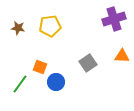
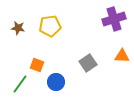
orange square: moved 3 px left, 2 px up
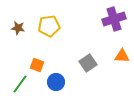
yellow pentagon: moved 1 px left
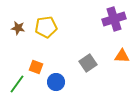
yellow pentagon: moved 3 px left, 1 px down
orange square: moved 1 px left, 2 px down
green line: moved 3 px left
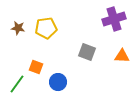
yellow pentagon: moved 1 px down
gray square: moved 1 px left, 11 px up; rotated 36 degrees counterclockwise
blue circle: moved 2 px right
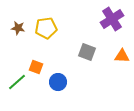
purple cross: moved 2 px left; rotated 15 degrees counterclockwise
green line: moved 2 px up; rotated 12 degrees clockwise
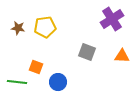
yellow pentagon: moved 1 px left, 1 px up
green line: rotated 48 degrees clockwise
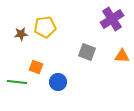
brown star: moved 3 px right, 6 px down; rotated 16 degrees counterclockwise
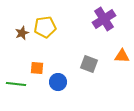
purple cross: moved 8 px left
brown star: moved 1 px right, 1 px up; rotated 16 degrees counterclockwise
gray square: moved 2 px right, 12 px down
orange square: moved 1 px right, 1 px down; rotated 16 degrees counterclockwise
green line: moved 1 px left, 2 px down
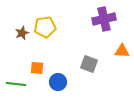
purple cross: rotated 20 degrees clockwise
orange triangle: moved 5 px up
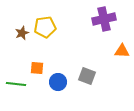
gray square: moved 2 px left, 12 px down
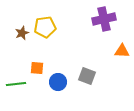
green line: rotated 12 degrees counterclockwise
